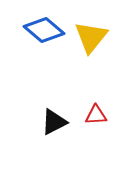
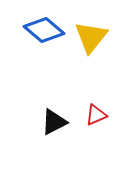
red triangle: rotated 20 degrees counterclockwise
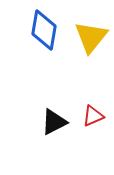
blue diamond: rotated 60 degrees clockwise
red triangle: moved 3 px left, 1 px down
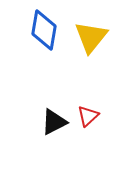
red triangle: moved 5 px left; rotated 20 degrees counterclockwise
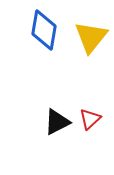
red triangle: moved 2 px right, 3 px down
black triangle: moved 3 px right
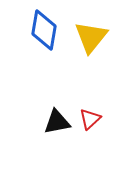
black triangle: rotated 16 degrees clockwise
